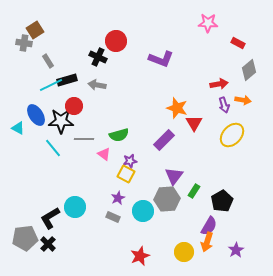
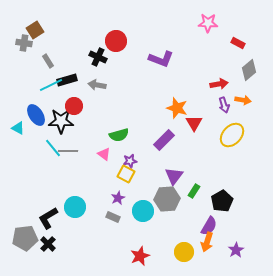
gray line at (84, 139): moved 16 px left, 12 px down
black L-shape at (50, 218): moved 2 px left
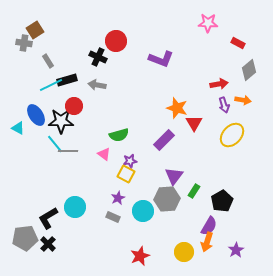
cyan line at (53, 148): moved 2 px right, 4 px up
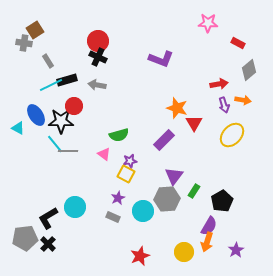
red circle at (116, 41): moved 18 px left
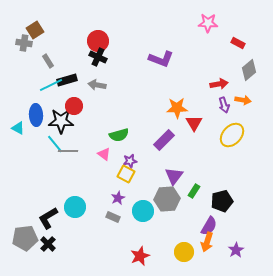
orange star at (177, 108): rotated 20 degrees counterclockwise
blue ellipse at (36, 115): rotated 30 degrees clockwise
black pentagon at (222, 201): rotated 15 degrees clockwise
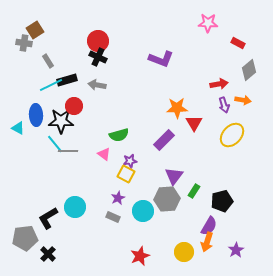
black cross at (48, 244): moved 10 px down
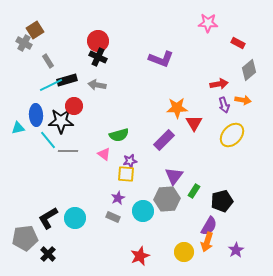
gray cross at (24, 43): rotated 21 degrees clockwise
cyan triangle at (18, 128): rotated 40 degrees counterclockwise
cyan line at (55, 144): moved 7 px left, 4 px up
yellow square at (126, 174): rotated 24 degrees counterclockwise
cyan circle at (75, 207): moved 11 px down
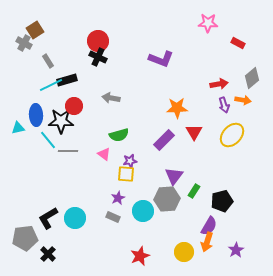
gray diamond at (249, 70): moved 3 px right, 8 px down
gray arrow at (97, 85): moved 14 px right, 13 px down
red triangle at (194, 123): moved 9 px down
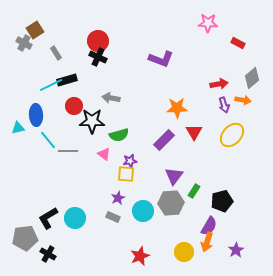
gray rectangle at (48, 61): moved 8 px right, 8 px up
black star at (61, 121): moved 31 px right
gray hexagon at (167, 199): moved 4 px right, 4 px down
black cross at (48, 254): rotated 14 degrees counterclockwise
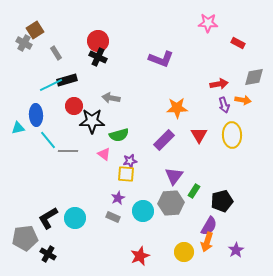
gray diamond at (252, 78): moved 2 px right, 1 px up; rotated 30 degrees clockwise
red triangle at (194, 132): moved 5 px right, 3 px down
yellow ellipse at (232, 135): rotated 45 degrees counterclockwise
